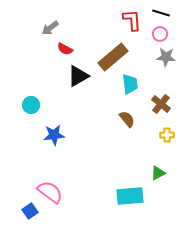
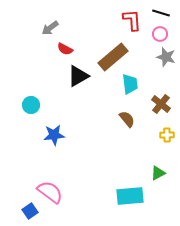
gray star: rotated 12 degrees clockwise
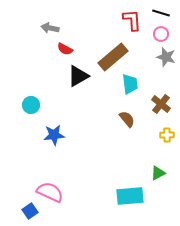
gray arrow: rotated 48 degrees clockwise
pink circle: moved 1 px right
pink semicircle: rotated 12 degrees counterclockwise
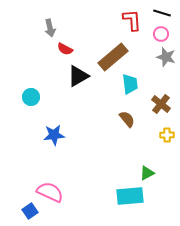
black line: moved 1 px right
gray arrow: rotated 114 degrees counterclockwise
cyan circle: moved 8 px up
green triangle: moved 11 px left
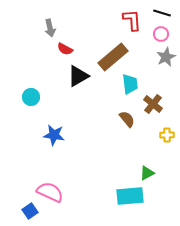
gray star: rotated 30 degrees clockwise
brown cross: moved 8 px left
blue star: rotated 15 degrees clockwise
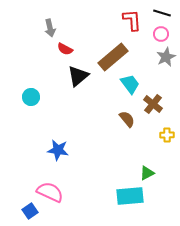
black triangle: rotated 10 degrees counterclockwise
cyan trapezoid: rotated 30 degrees counterclockwise
blue star: moved 4 px right, 15 px down
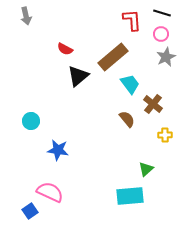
gray arrow: moved 24 px left, 12 px up
cyan circle: moved 24 px down
yellow cross: moved 2 px left
green triangle: moved 1 px left, 4 px up; rotated 14 degrees counterclockwise
